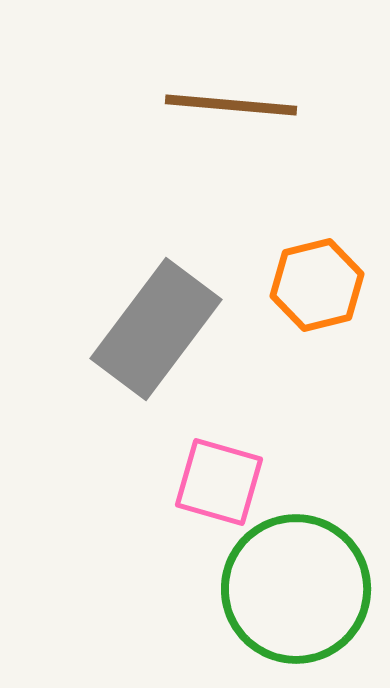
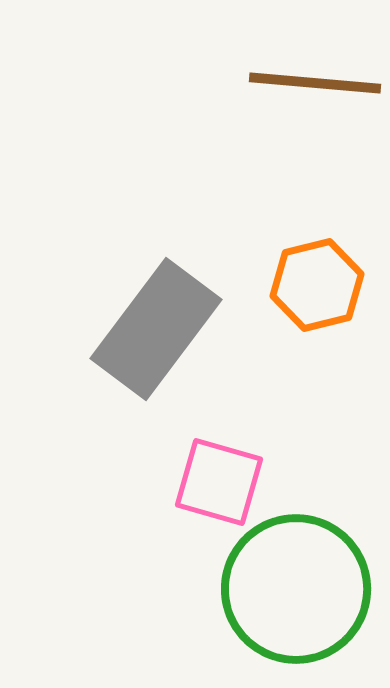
brown line: moved 84 px right, 22 px up
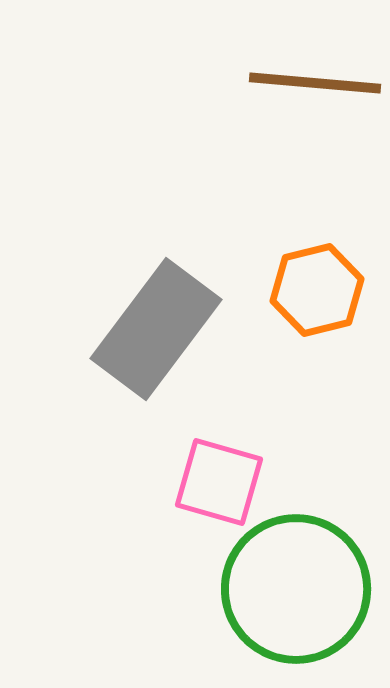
orange hexagon: moved 5 px down
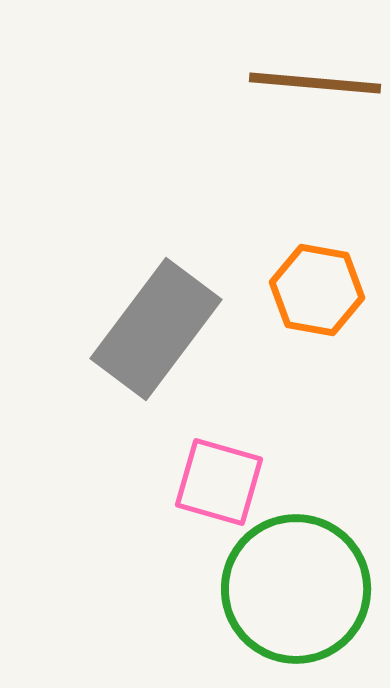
orange hexagon: rotated 24 degrees clockwise
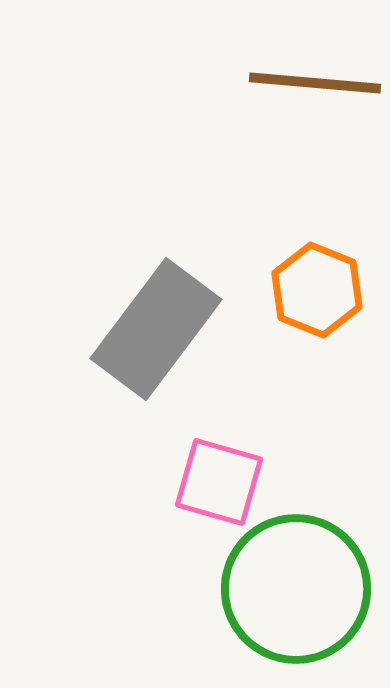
orange hexagon: rotated 12 degrees clockwise
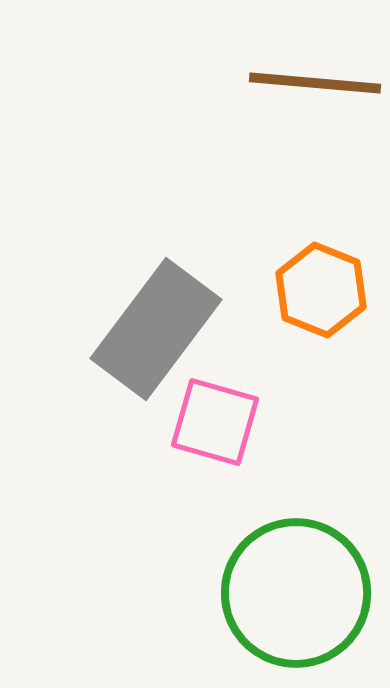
orange hexagon: moved 4 px right
pink square: moved 4 px left, 60 px up
green circle: moved 4 px down
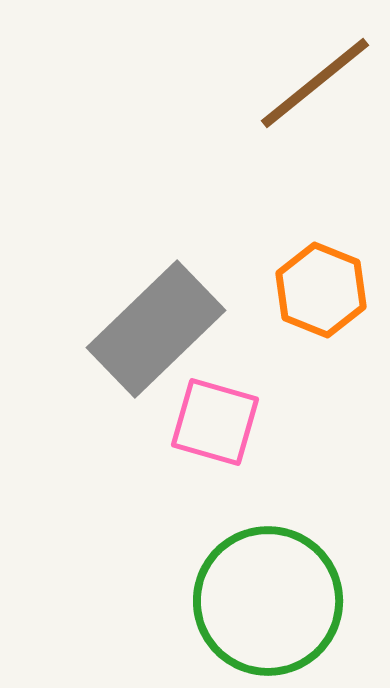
brown line: rotated 44 degrees counterclockwise
gray rectangle: rotated 9 degrees clockwise
green circle: moved 28 px left, 8 px down
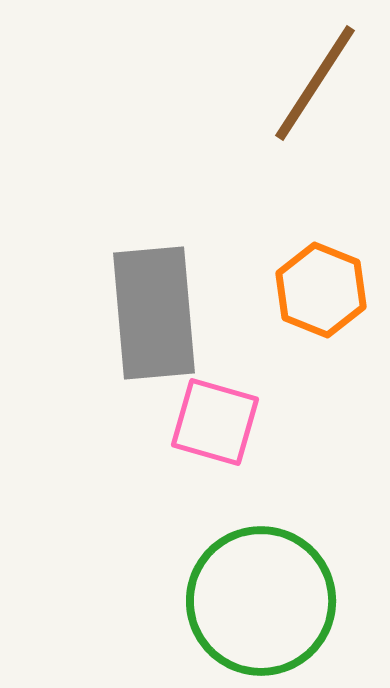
brown line: rotated 18 degrees counterclockwise
gray rectangle: moved 2 px left, 16 px up; rotated 51 degrees counterclockwise
green circle: moved 7 px left
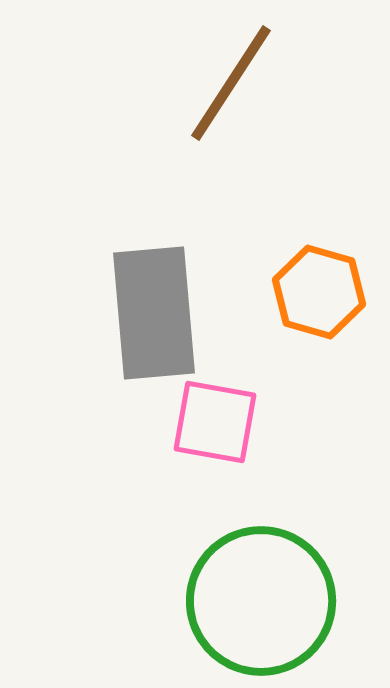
brown line: moved 84 px left
orange hexagon: moved 2 px left, 2 px down; rotated 6 degrees counterclockwise
pink square: rotated 6 degrees counterclockwise
